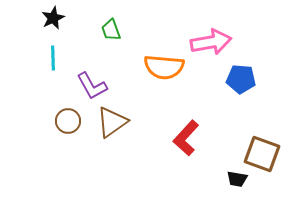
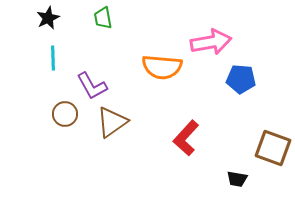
black star: moved 5 px left
green trapezoid: moved 8 px left, 12 px up; rotated 10 degrees clockwise
orange semicircle: moved 2 px left
brown circle: moved 3 px left, 7 px up
brown square: moved 11 px right, 6 px up
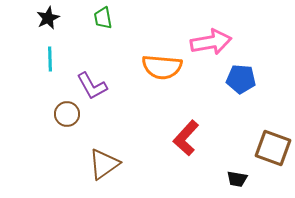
cyan line: moved 3 px left, 1 px down
brown circle: moved 2 px right
brown triangle: moved 8 px left, 42 px down
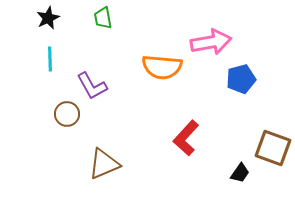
blue pentagon: rotated 20 degrees counterclockwise
brown triangle: rotated 12 degrees clockwise
black trapezoid: moved 3 px right, 6 px up; rotated 65 degrees counterclockwise
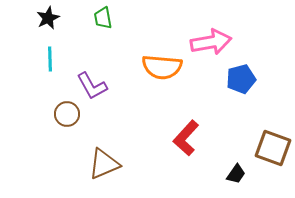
black trapezoid: moved 4 px left, 1 px down
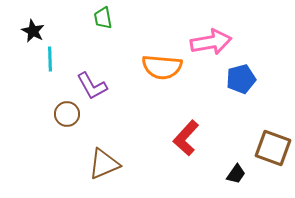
black star: moved 15 px left, 13 px down; rotated 20 degrees counterclockwise
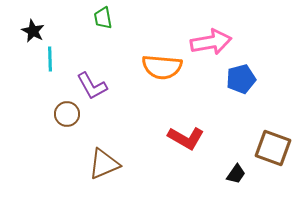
red L-shape: rotated 102 degrees counterclockwise
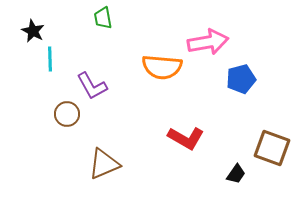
pink arrow: moved 3 px left
brown square: moved 1 px left
